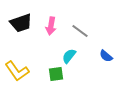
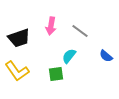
black trapezoid: moved 2 px left, 15 px down
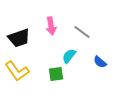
pink arrow: rotated 18 degrees counterclockwise
gray line: moved 2 px right, 1 px down
blue semicircle: moved 6 px left, 6 px down
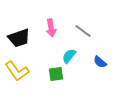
pink arrow: moved 2 px down
gray line: moved 1 px right, 1 px up
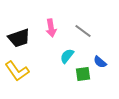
cyan semicircle: moved 2 px left
green square: moved 27 px right
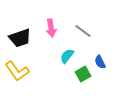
black trapezoid: moved 1 px right
blue semicircle: rotated 24 degrees clockwise
green square: rotated 21 degrees counterclockwise
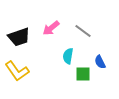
pink arrow: rotated 60 degrees clockwise
black trapezoid: moved 1 px left, 1 px up
cyan semicircle: moved 1 px right; rotated 28 degrees counterclockwise
green square: rotated 28 degrees clockwise
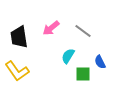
black trapezoid: rotated 100 degrees clockwise
cyan semicircle: rotated 21 degrees clockwise
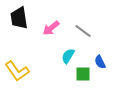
black trapezoid: moved 19 px up
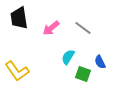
gray line: moved 3 px up
cyan semicircle: moved 1 px down
green square: rotated 21 degrees clockwise
